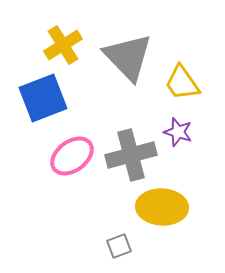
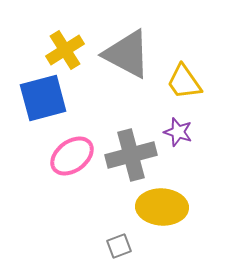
yellow cross: moved 2 px right, 5 px down
gray triangle: moved 1 px left, 3 px up; rotated 18 degrees counterclockwise
yellow trapezoid: moved 2 px right, 1 px up
blue square: rotated 6 degrees clockwise
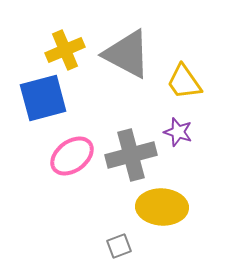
yellow cross: rotated 9 degrees clockwise
